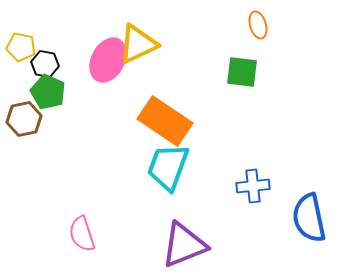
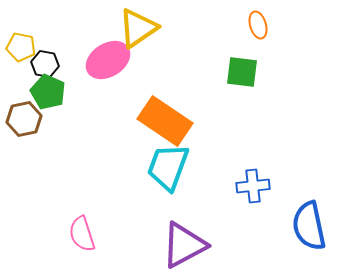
yellow triangle: moved 16 px up; rotated 9 degrees counterclockwise
pink ellipse: rotated 30 degrees clockwise
blue semicircle: moved 8 px down
purple triangle: rotated 6 degrees counterclockwise
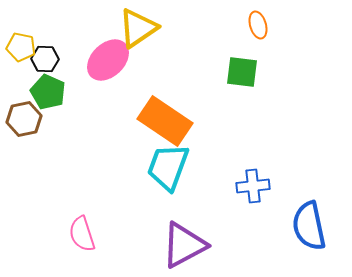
pink ellipse: rotated 12 degrees counterclockwise
black hexagon: moved 5 px up; rotated 8 degrees counterclockwise
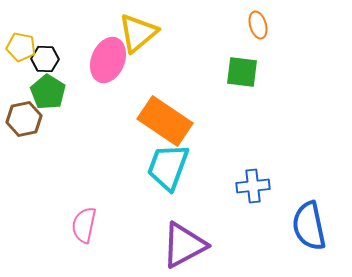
yellow triangle: moved 5 px down; rotated 6 degrees counterclockwise
pink ellipse: rotated 24 degrees counterclockwise
green pentagon: rotated 8 degrees clockwise
pink semicircle: moved 2 px right, 9 px up; rotated 30 degrees clockwise
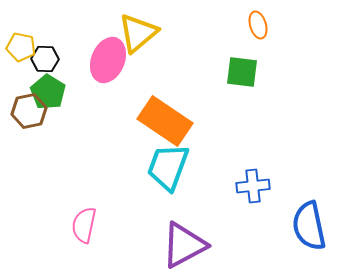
brown hexagon: moved 5 px right, 8 px up
